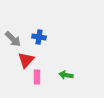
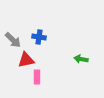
gray arrow: moved 1 px down
red triangle: rotated 36 degrees clockwise
green arrow: moved 15 px right, 16 px up
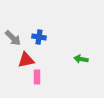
gray arrow: moved 2 px up
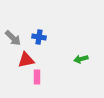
green arrow: rotated 24 degrees counterclockwise
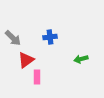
blue cross: moved 11 px right; rotated 16 degrees counterclockwise
red triangle: rotated 24 degrees counterclockwise
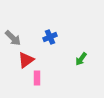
blue cross: rotated 16 degrees counterclockwise
green arrow: rotated 40 degrees counterclockwise
pink rectangle: moved 1 px down
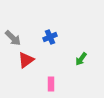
pink rectangle: moved 14 px right, 6 px down
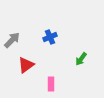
gray arrow: moved 1 px left, 2 px down; rotated 90 degrees counterclockwise
red triangle: moved 5 px down
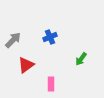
gray arrow: moved 1 px right
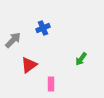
blue cross: moved 7 px left, 9 px up
red triangle: moved 3 px right
